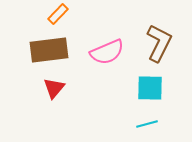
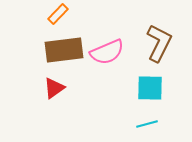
brown rectangle: moved 15 px right
red triangle: rotated 15 degrees clockwise
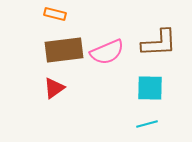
orange rectangle: moved 3 px left; rotated 60 degrees clockwise
brown L-shape: rotated 60 degrees clockwise
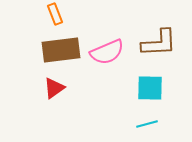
orange rectangle: rotated 55 degrees clockwise
brown rectangle: moved 3 px left
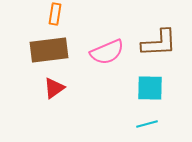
orange rectangle: rotated 30 degrees clockwise
brown rectangle: moved 12 px left
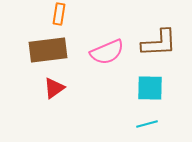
orange rectangle: moved 4 px right
brown rectangle: moved 1 px left
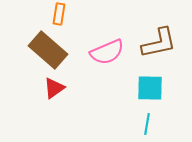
brown L-shape: rotated 9 degrees counterclockwise
brown rectangle: rotated 48 degrees clockwise
cyan line: rotated 65 degrees counterclockwise
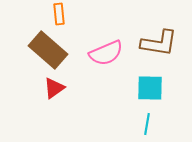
orange rectangle: rotated 15 degrees counterclockwise
brown L-shape: rotated 21 degrees clockwise
pink semicircle: moved 1 px left, 1 px down
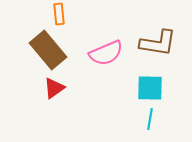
brown L-shape: moved 1 px left
brown rectangle: rotated 9 degrees clockwise
cyan line: moved 3 px right, 5 px up
